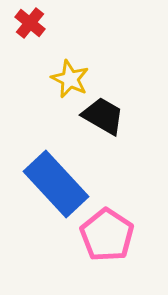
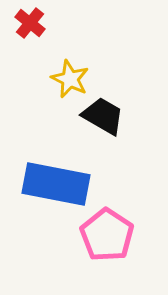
blue rectangle: rotated 36 degrees counterclockwise
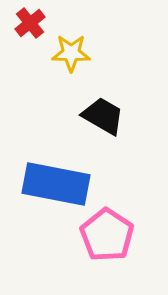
red cross: rotated 12 degrees clockwise
yellow star: moved 1 px right, 26 px up; rotated 24 degrees counterclockwise
